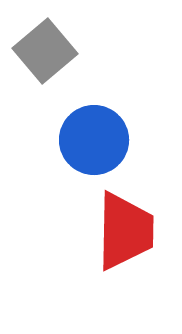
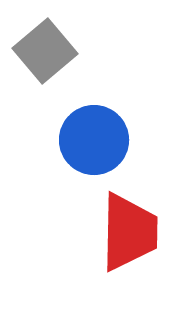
red trapezoid: moved 4 px right, 1 px down
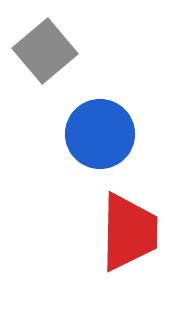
blue circle: moved 6 px right, 6 px up
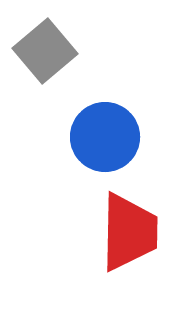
blue circle: moved 5 px right, 3 px down
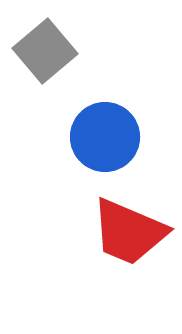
red trapezoid: rotated 112 degrees clockwise
